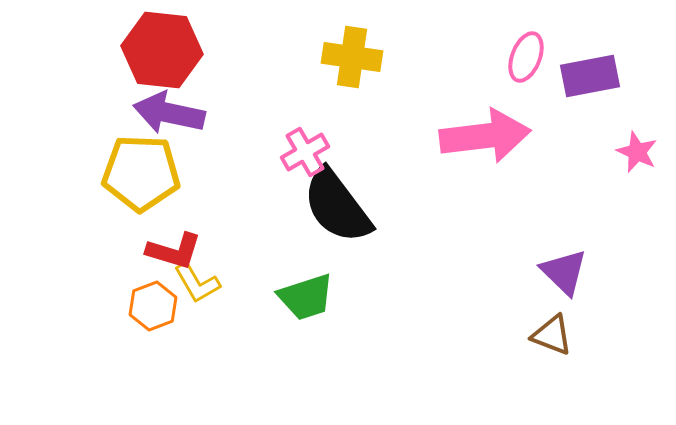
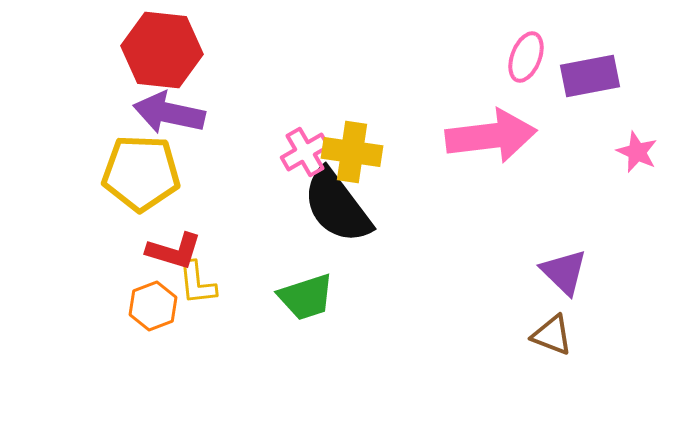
yellow cross: moved 95 px down
pink arrow: moved 6 px right
yellow L-shape: rotated 24 degrees clockwise
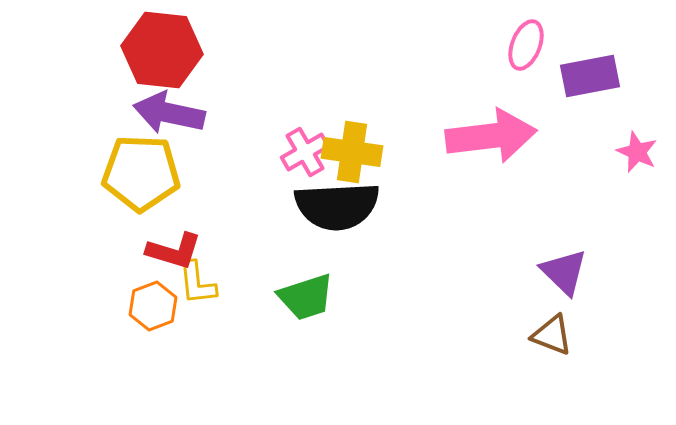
pink ellipse: moved 12 px up
black semicircle: rotated 56 degrees counterclockwise
